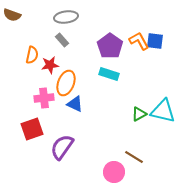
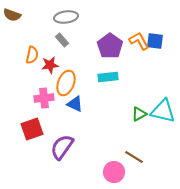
cyan rectangle: moved 1 px left, 3 px down; rotated 24 degrees counterclockwise
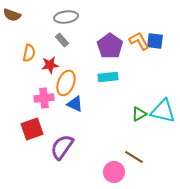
orange semicircle: moved 3 px left, 2 px up
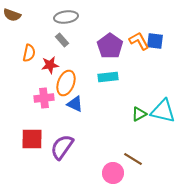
red square: moved 10 px down; rotated 20 degrees clockwise
brown line: moved 1 px left, 2 px down
pink circle: moved 1 px left, 1 px down
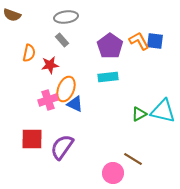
orange ellipse: moved 6 px down
pink cross: moved 4 px right, 2 px down; rotated 12 degrees counterclockwise
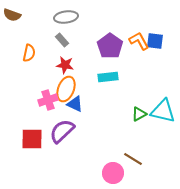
red star: moved 15 px right; rotated 18 degrees clockwise
purple semicircle: moved 16 px up; rotated 12 degrees clockwise
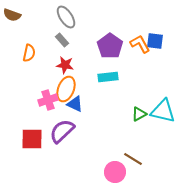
gray ellipse: rotated 65 degrees clockwise
orange L-shape: moved 1 px right, 3 px down
pink circle: moved 2 px right, 1 px up
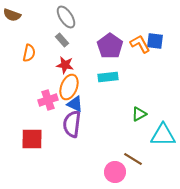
orange ellipse: moved 3 px right, 2 px up
cyan triangle: moved 24 px down; rotated 12 degrees counterclockwise
purple semicircle: moved 10 px right, 7 px up; rotated 40 degrees counterclockwise
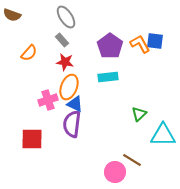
orange semicircle: rotated 30 degrees clockwise
red star: moved 3 px up
green triangle: rotated 14 degrees counterclockwise
brown line: moved 1 px left, 1 px down
